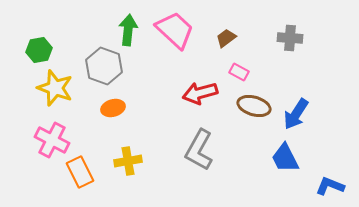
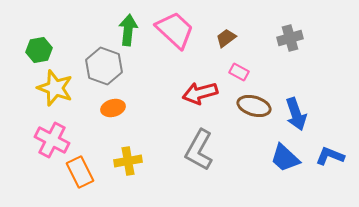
gray cross: rotated 20 degrees counterclockwise
blue arrow: rotated 52 degrees counterclockwise
blue trapezoid: rotated 20 degrees counterclockwise
blue L-shape: moved 30 px up
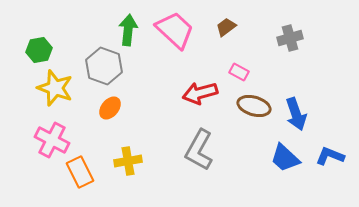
brown trapezoid: moved 11 px up
orange ellipse: moved 3 px left; rotated 35 degrees counterclockwise
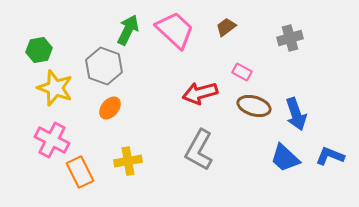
green arrow: rotated 20 degrees clockwise
pink rectangle: moved 3 px right
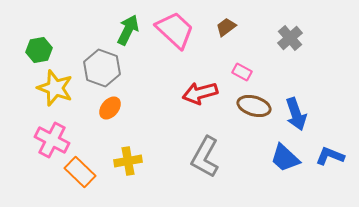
gray cross: rotated 25 degrees counterclockwise
gray hexagon: moved 2 px left, 2 px down
gray L-shape: moved 6 px right, 7 px down
orange rectangle: rotated 20 degrees counterclockwise
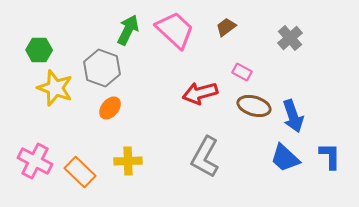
green hexagon: rotated 10 degrees clockwise
blue arrow: moved 3 px left, 2 px down
pink cross: moved 17 px left, 21 px down
blue L-shape: rotated 68 degrees clockwise
yellow cross: rotated 8 degrees clockwise
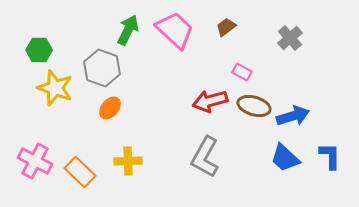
red arrow: moved 10 px right, 8 px down
blue arrow: rotated 88 degrees counterclockwise
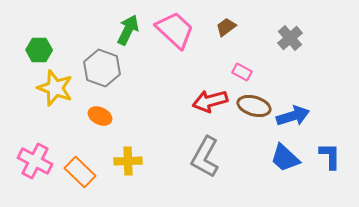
orange ellipse: moved 10 px left, 8 px down; rotated 75 degrees clockwise
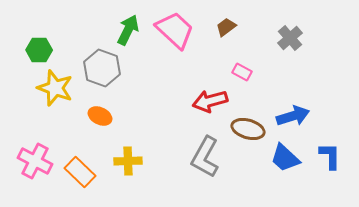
brown ellipse: moved 6 px left, 23 px down
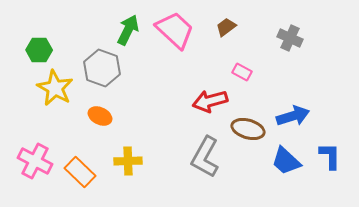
gray cross: rotated 25 degrees counterclockwise
yellow star: rotated 9 degrees clockwise
blue trapezoid: moved 1 px right, 3 px down
